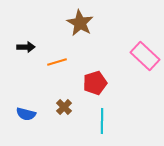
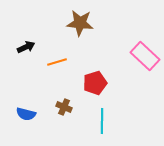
brown star: rotated 24 degrees counterclockwise
black arrow: rotated 24 degrees counterclockwise
brown cross: rotated 21 degrees counterclockwise
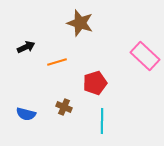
brown star: rotated 12 degrees clockwise
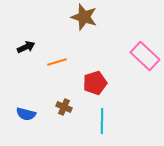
brown star: moved 4 px right, 6 px up
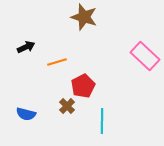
red pentagon: moved 12 px left, 3 px down; rotated 10 degrees counterclockwise
brown cross: moved 3 px right, 1 px up; rotated 21 degrees clockwise
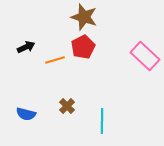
orange line: moved 2 px left, 2 px up
red pentagon: moved 39 px up
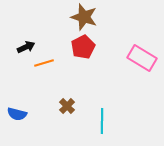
pink rectangle: moved 3 px left, 2 px down; rotated 12 degrees counterclockwise
orange line: moved 11 px left, 3 px down
blue semicircle: moved 9 px left
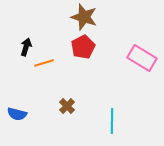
black arrow: rotated 48 degrees counterclockwise
cyan line: moved 10 px right
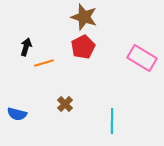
brown cross: moved 2 px left, 2 px up
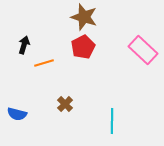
black arrow: moved 2 px left, 2 px up
pink rectangle: moved 1 px right, 8 px up; rotated 12 degrees clockwise
